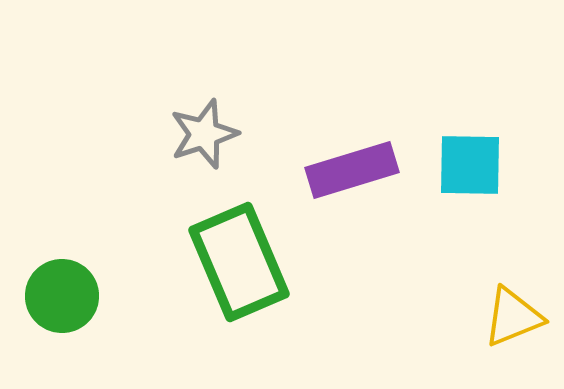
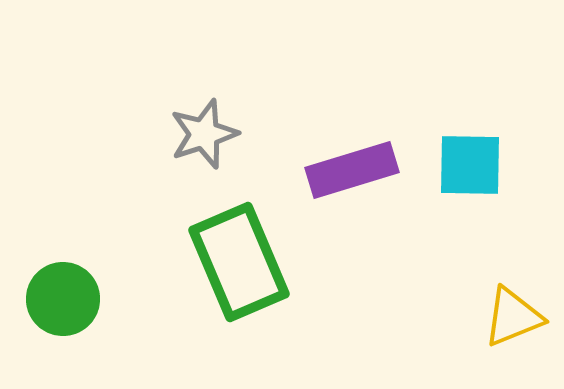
green circle: moved 1 px right, 3 px down
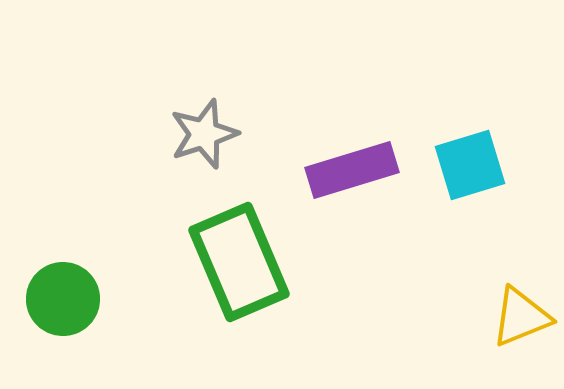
cyan square: rotated 18 degrees counterclockwise
yellow triangle: moved 8 px right
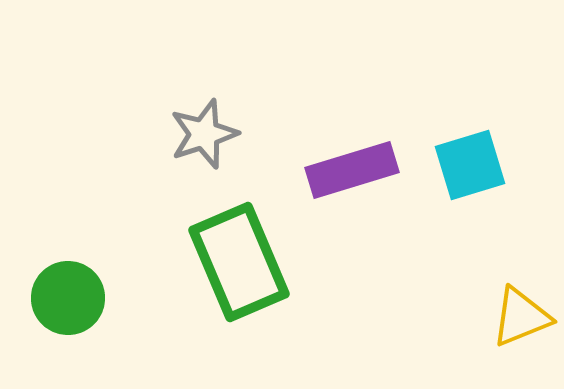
green circle: moved 5 px right, 1 px up
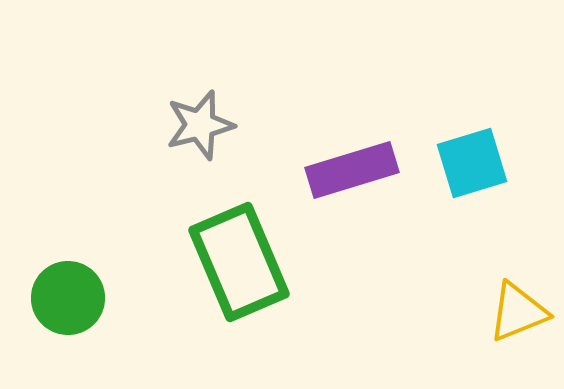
gray star: moved 4 px left, 9 px up; rotated 4 degrees clockwise
cyan square: moved 2 px right, 2 px up
yellow triangle: moved 3 px left, 5 px up
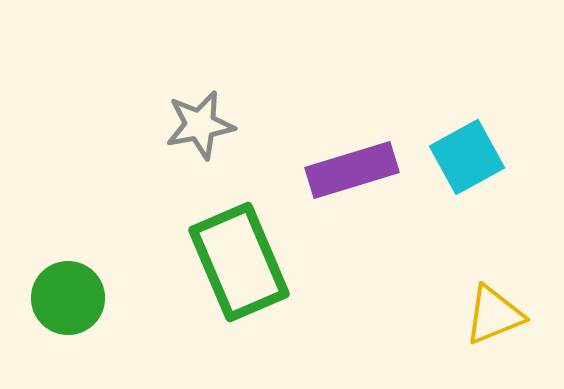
gray star: rotated 4 degrees clockwise
cyan square: moved 5 px left, 6 px up; rotated 12 degrees counterclockwise
yellow triangle: moved 24 px left, 3 px down
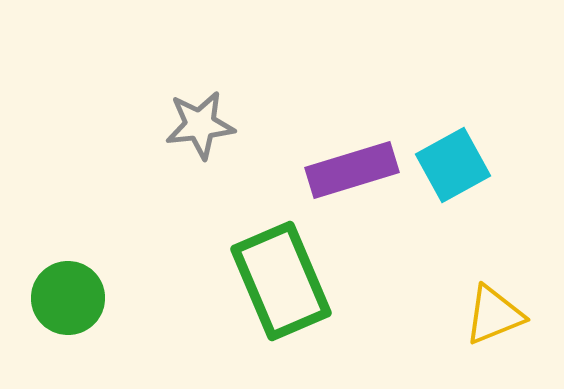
gray star: rotated 4 degrees clockwise
cyan square: moved 14 px left, 8 px down
green rectangle: moved 42 px right, 19 px down
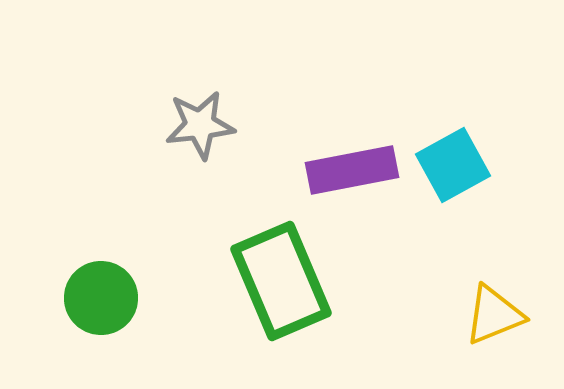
purple rectangle: rotated 6 degrees clockwise
green circle: moved 33 px right
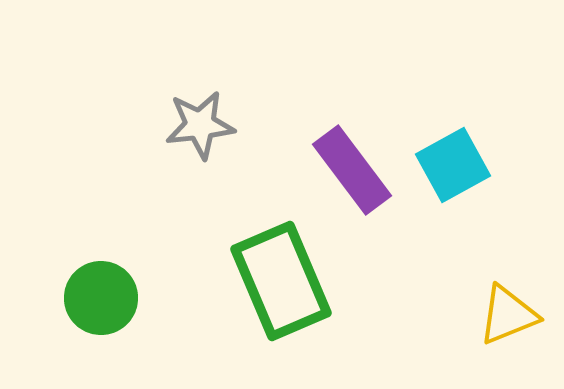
purple rectangle: rotated 64 degrees clockwise
yellow triangle: moved 14 px right
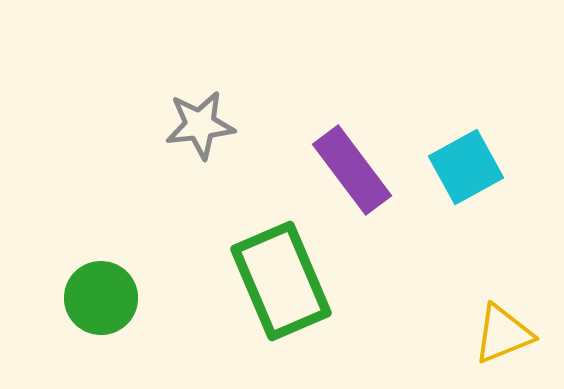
cyan square: moved 13 px right, 2 px down
yellow triangle: moved 5 px left, 19 px down
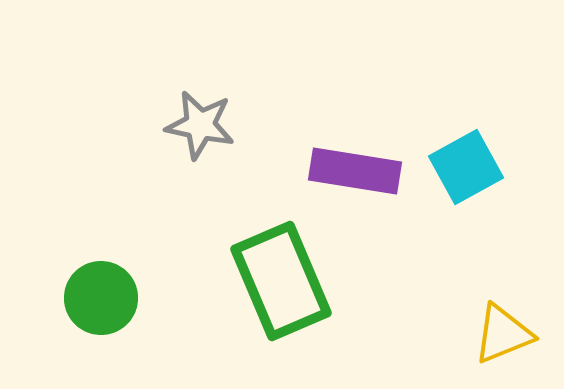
gray star: rotated 18 degrees clockwise
purple rectangle: moved 3 px right, 1 px down; rotated 44 degrees counterclockwise
